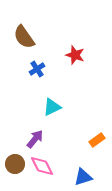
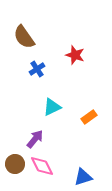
orange rectangle: moved 8 px left, 23 px up
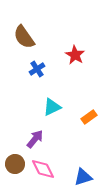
red star: rotated 12 degrees clockwise
pink diamond: moved 1 px right, 3 px down
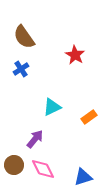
blue cross: moved 16 px left
brown circle: moved 1 px left, 1 px down
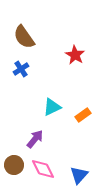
orange rectangle: moved 6 px left, 2 px up
blue triangle: moved 4 px left, 2 px up; rotated 30 degrees counterclockwise
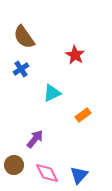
cyan triangle: moved 14 px up
pink diamond: moved 4 px right, 4 px down
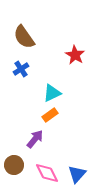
orange rectangle: moved 33 px left
blue triangle: moved 2 px left, 1 px up
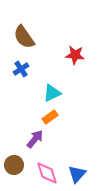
red star: rotated 24 degrees counterclockwise
orange rectangle: moved 2 px down
pink diamond: rotated 10 degrees clockwise
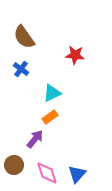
blue cross: rotated 21 degrees counterclockwise
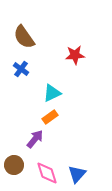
red star: rotated 12 degrees counterclockwise
